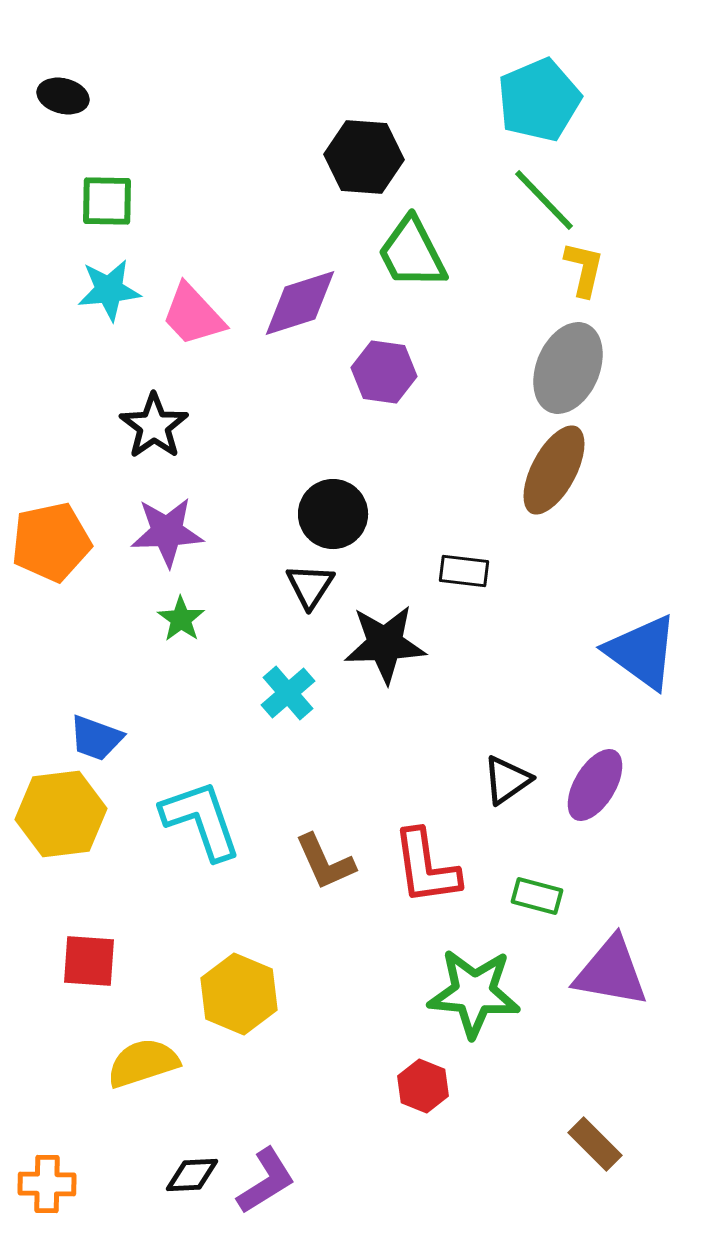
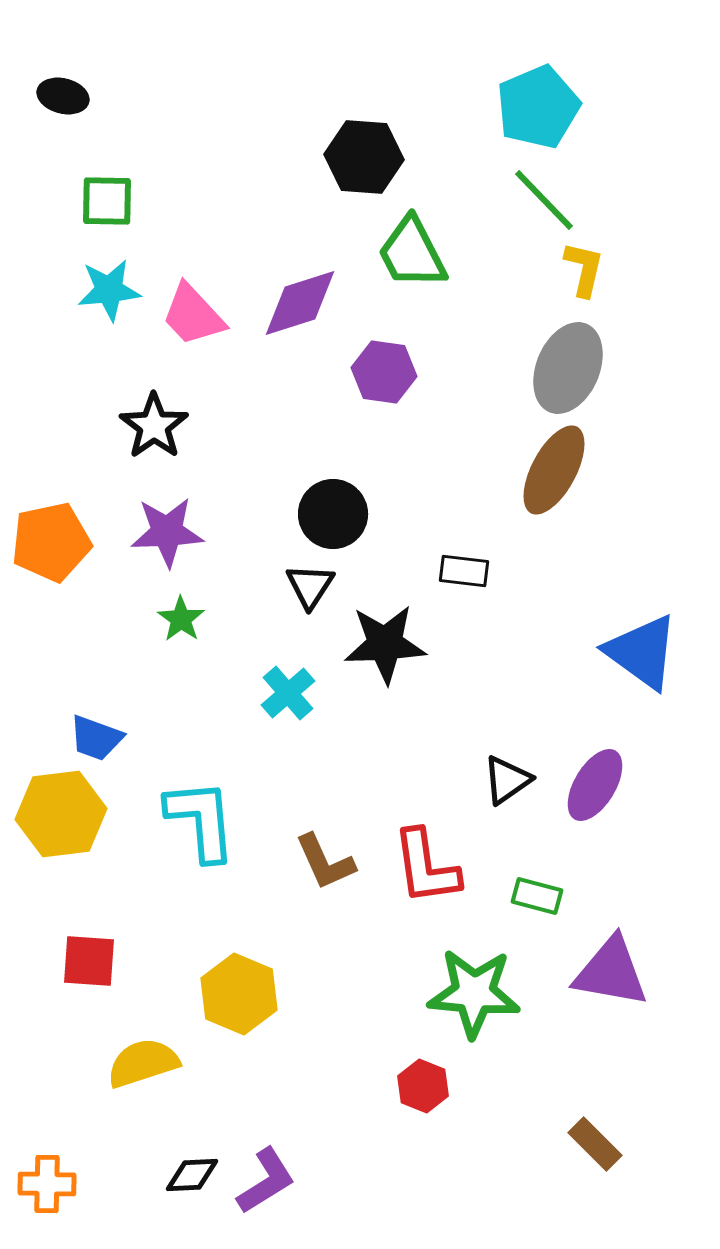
cyan pentagon at (539, 100): moved 1 px left, 7 px down
cyan L-shape at (201, 820): rotated 14 degrees clockwise
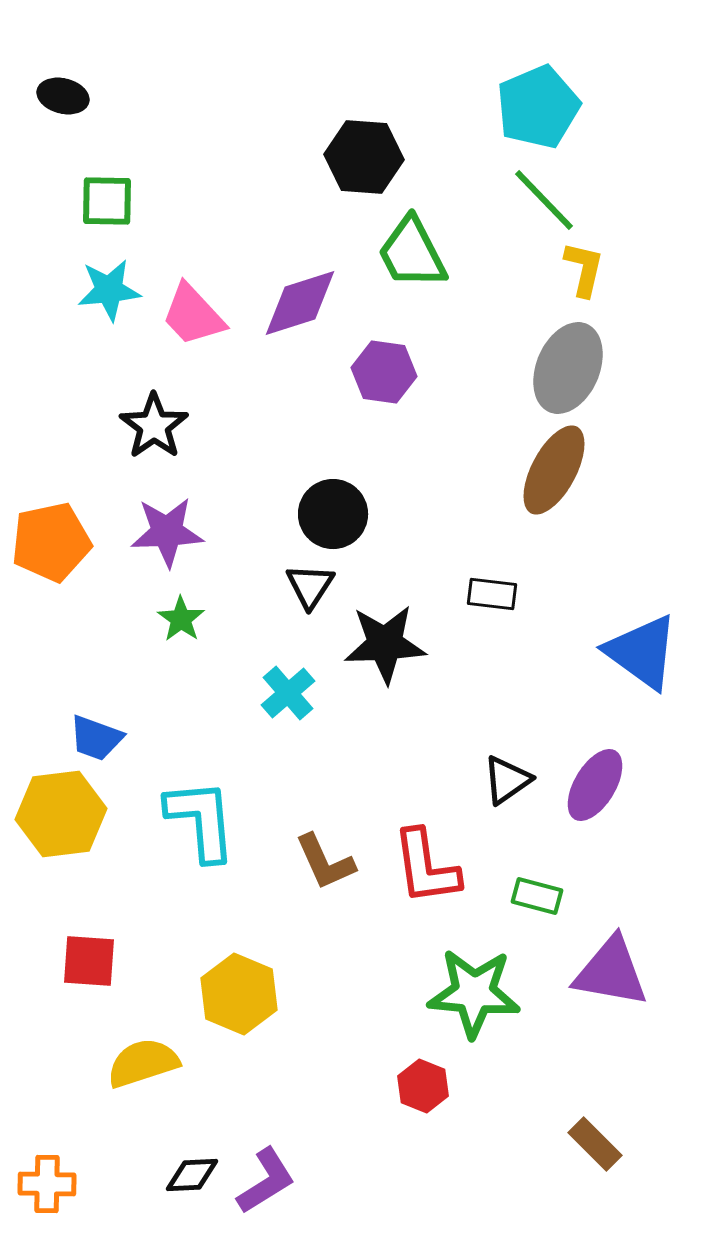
black rectangle at (464, 571): moved 28 px right, 23 px down
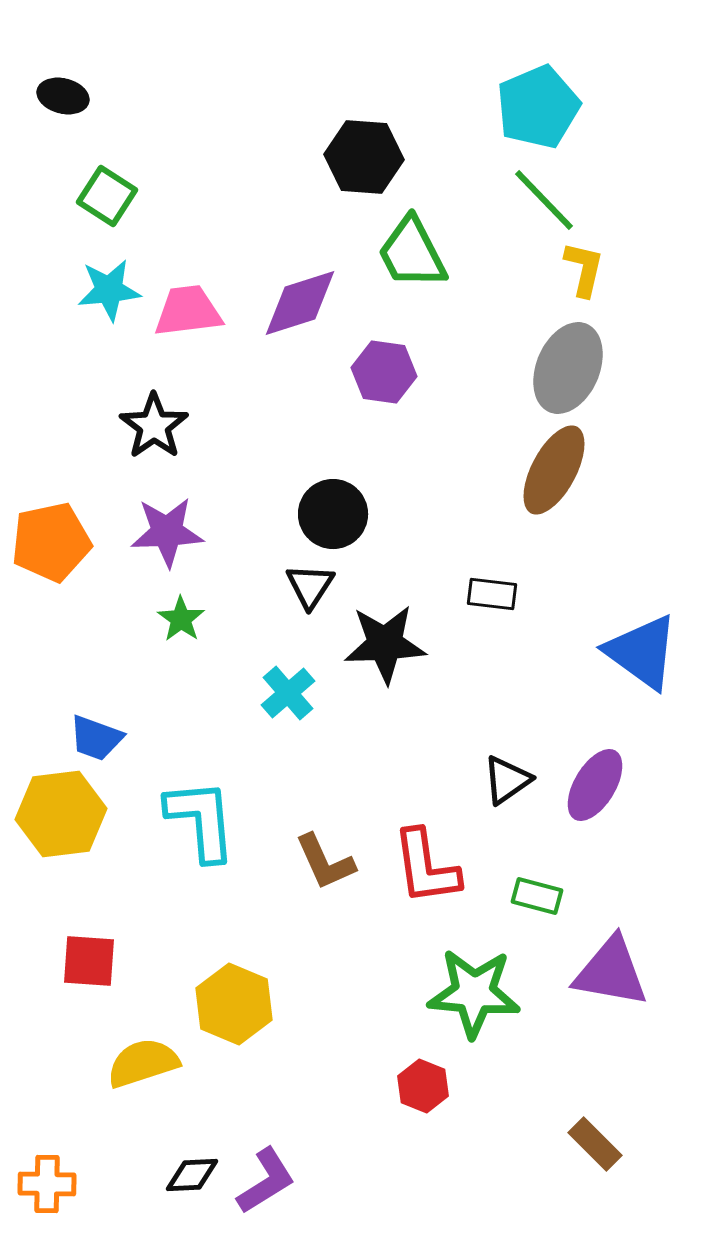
green square at (107, 201): moved 5 px up; rotated 32 degrees clockwise
pink trapezoid at (193, 315): moved 5 px left, 4 px up; rotated 126 degrees clockwise
yellow hexagon at (239, 994): moved 5 px left, 10 px down
